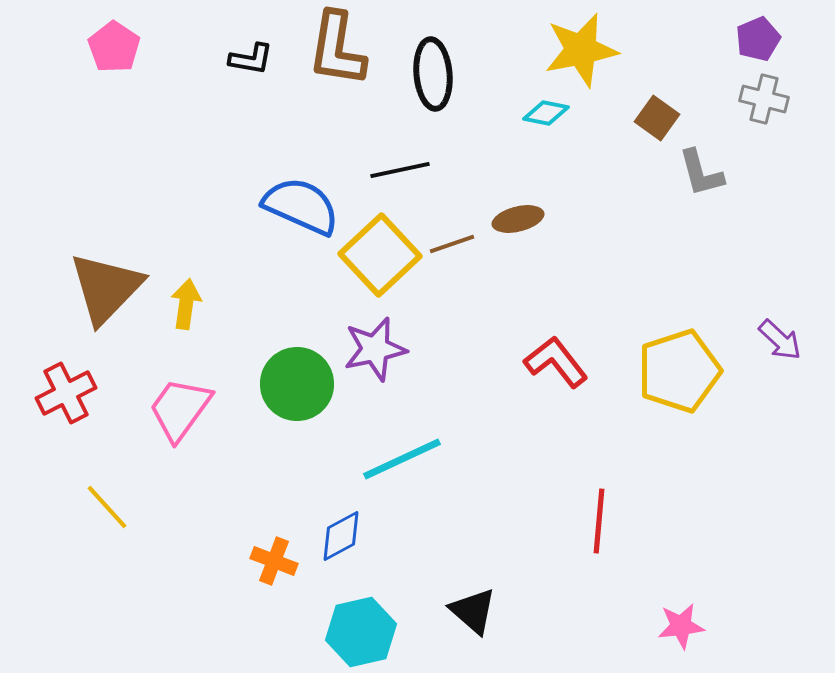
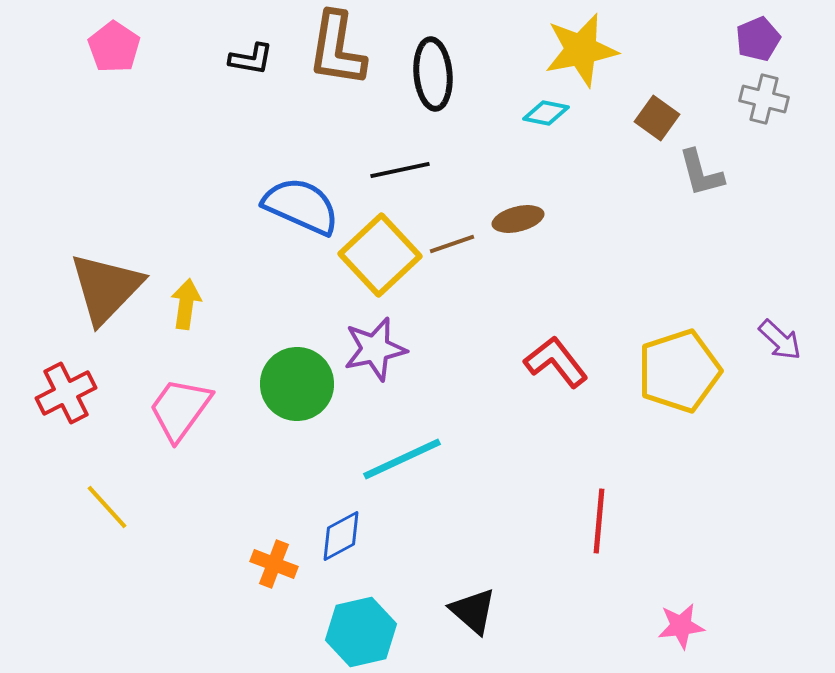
orange cross: moved 3 px down
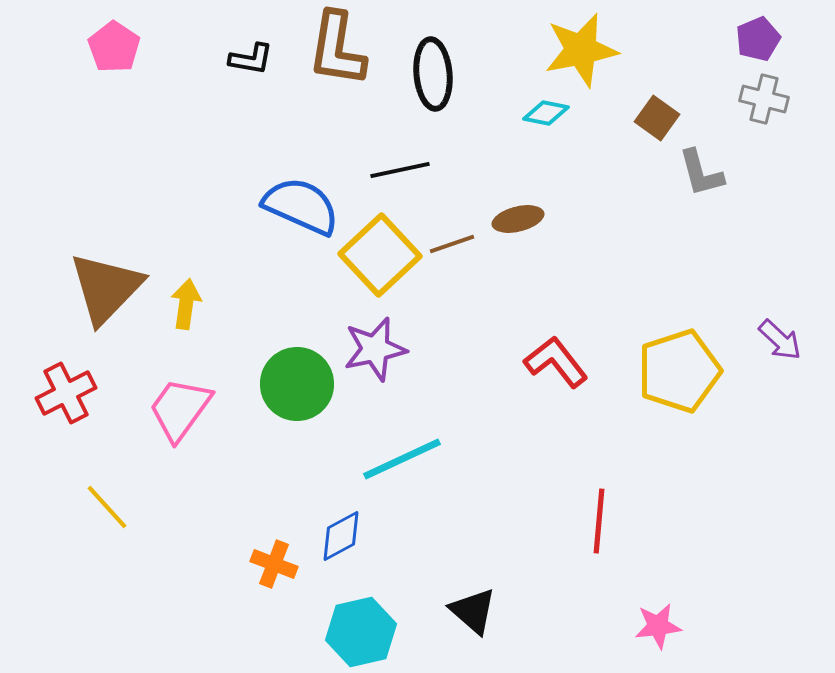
pink star: moved 23 px left
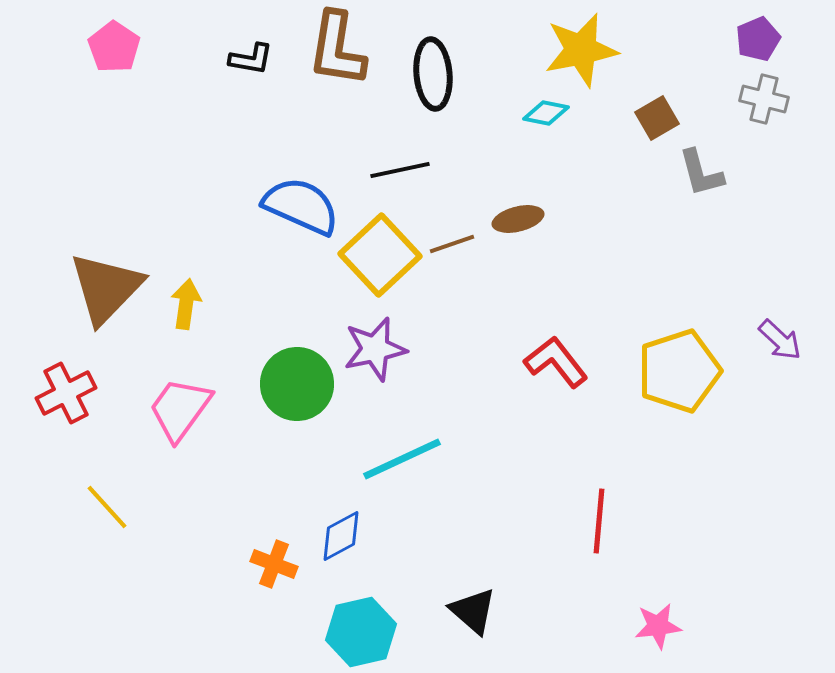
brown square: rotated 24 degrees clockwise
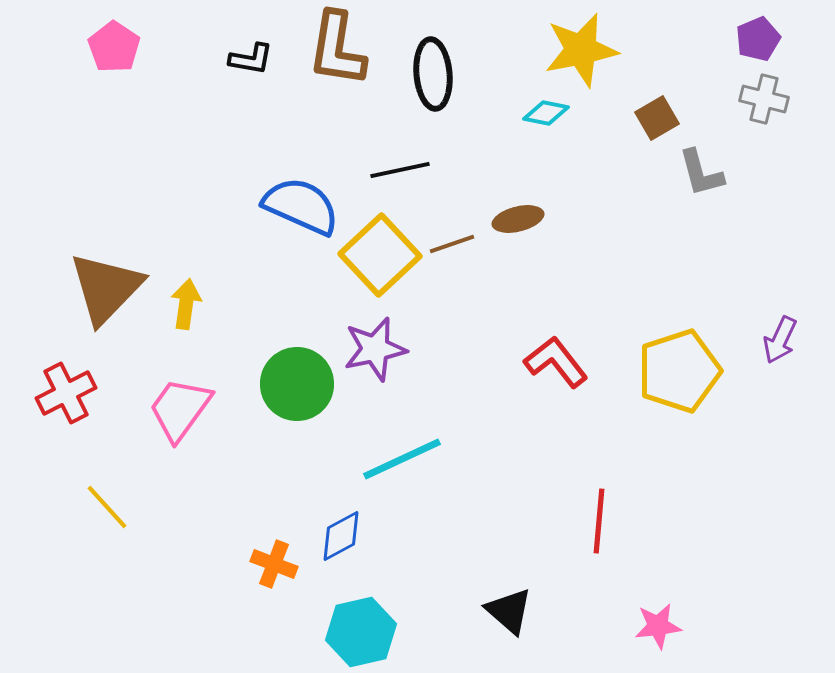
purple arrow: rotated 72 degrees clockwise
black triangle: moved 36 px right
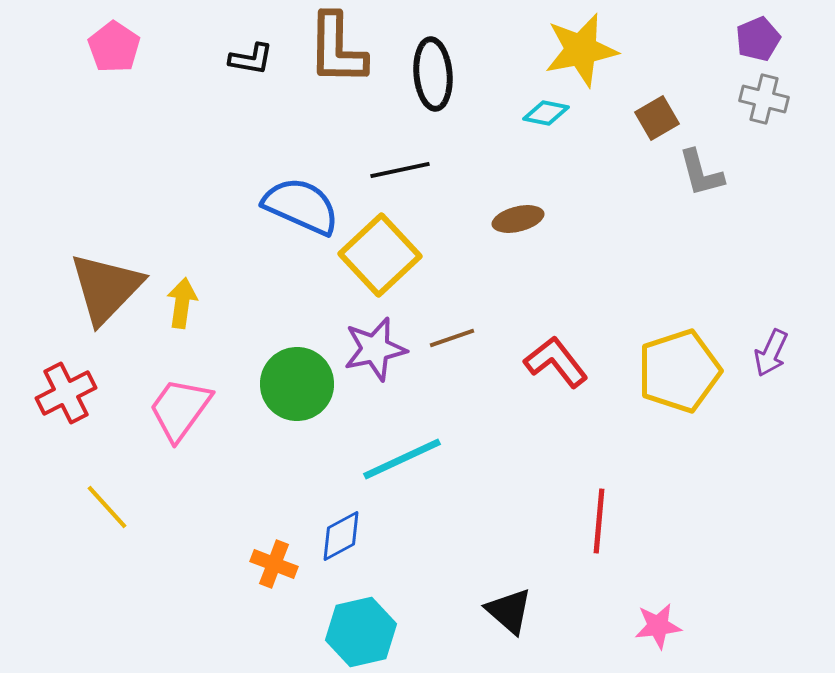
brown L-shape: rotated 8 degrees counterclockwise
brown line: moved 94 px down
yellow arrow: moved 4 px left, 1 px up
purple arrow: moved 9 px left, 13 px down
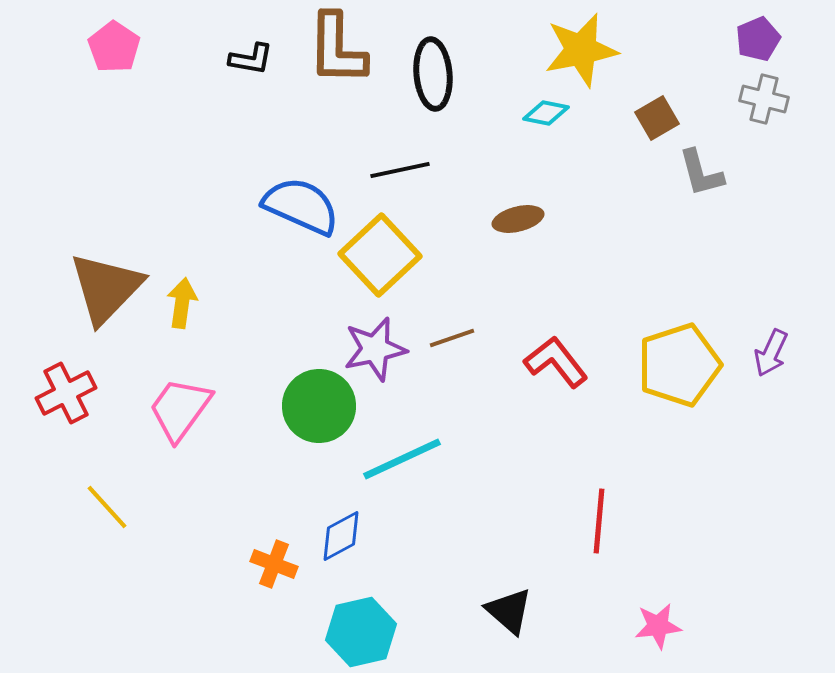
yellow pentagon: moved 6 px up
green circle: moved 22 px right, 22 px down
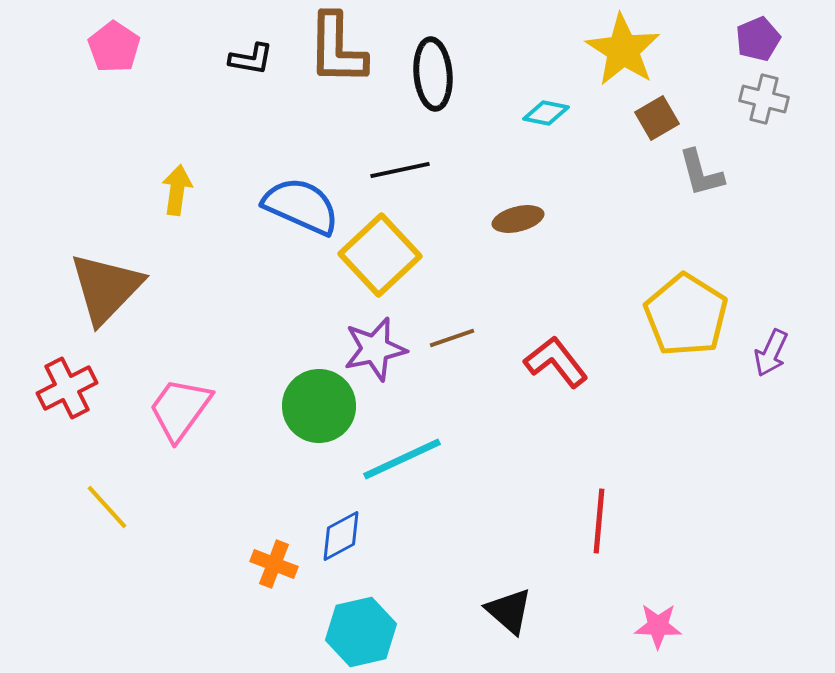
yellow star: moved 42 px right; rotated 28 degrees counterclockwise
yellow arrow: moved 5 px left, 113 px up
yellow pentagon: moved 7 px right, 50 px up; rotated 22 degrees counterclockwise
red cross: moved 1 px right, 5 px up
pink star: rotated 9 degrees clockwise
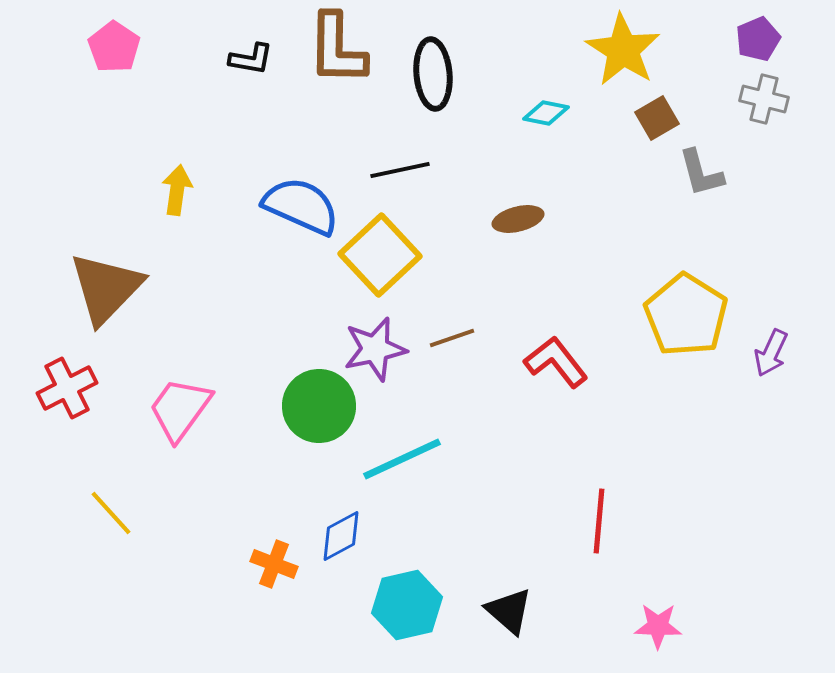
yellow line: moved 4 px right, 6 px down
cyan hexagon: moved 46 px right, 27 px up
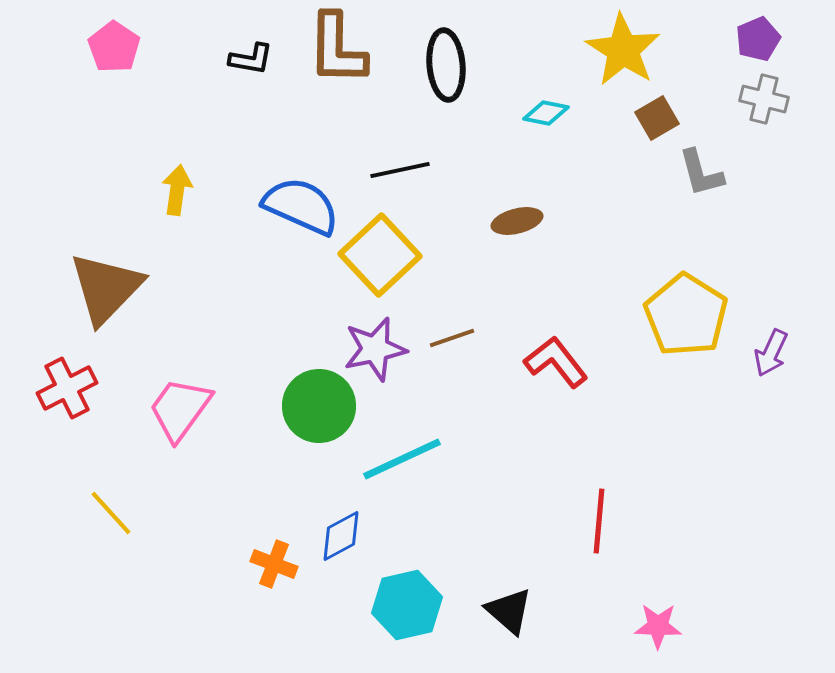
black ellipse: moved 13 px right, 9 px up
brown ellipse: moved 1 px left, 2 px down
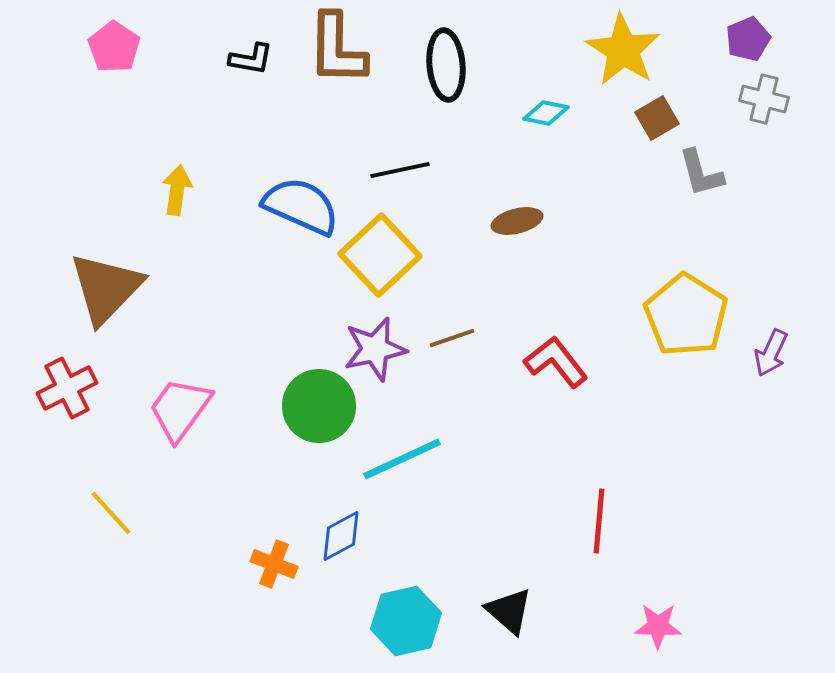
purple pentagon: moved 10 px left
cyan hexagon: moved 1 px left, 16 px down
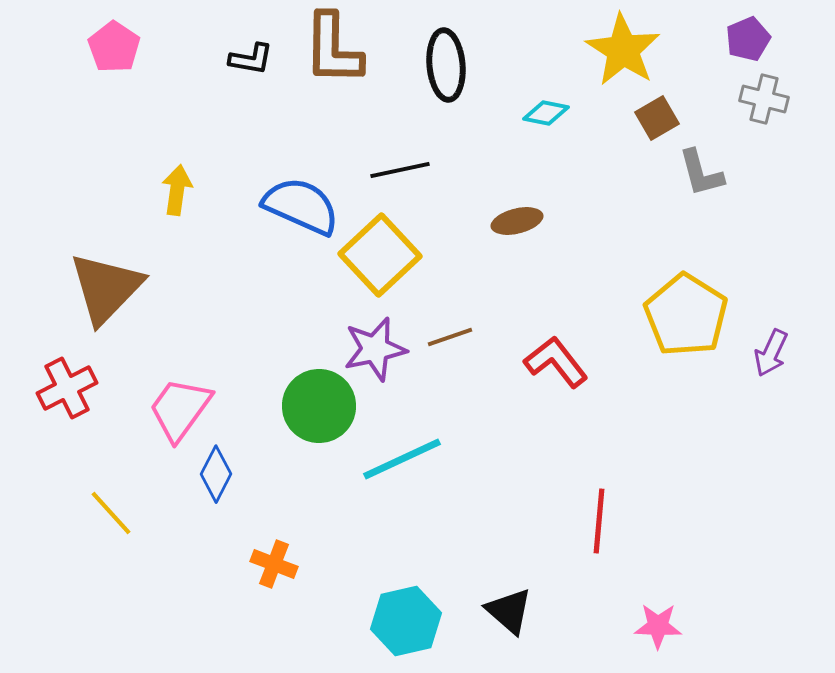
brown L-shape: moved 4 px left
brown line: moved 2 px left, 1 px up
blue diamond: moved 125 px left, 62 px up; rotated 34 degrees counterclockwise
